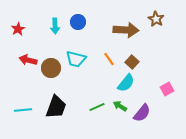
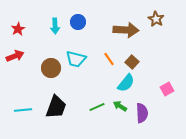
red arrow: moved 13 px left, 4 px up; rotated 144 degrees clockwise
purple semicircle: rotated 42 degrees counterclockwise
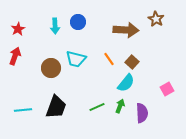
red arrow: rotated 48 degrees counterclockwise
green arrow: rotated 80 degrees clockwise
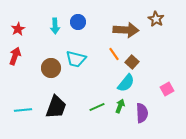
orange line: moved 5 px right, 5 px up
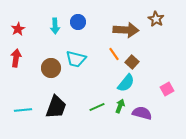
red arrow: moved 1 px right, 2 px down; rotated 12 degrees counterclockwise
purple semicircle: rotated 72 degrees counterclockwise
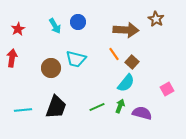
cyan arrow: rotated 28 degrees counterclockwise
red arrow: moved 4 px left
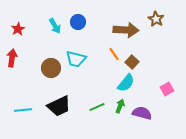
black trapezoid: moved 3 px right, 1 px up; rotated 45 degrees clockwise
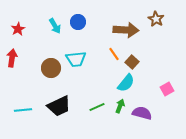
cyan trapezoid: rotated 20 degrees counterclockwise
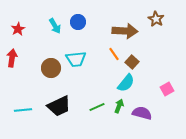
brown arrow: moved 1 px left, 1 px down
green arrow: moved 1 px left
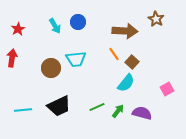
green arrow: moved 1 px left, 5 px down; rotated 16 degrees clockwise
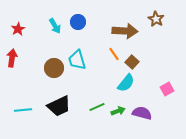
cyan trapezoid: moved 1 px right, 1 px down; rotated 80 degrees clockwise
brown circle: moved 3 px right
green arrow: rotated 32 degrees clockwise
